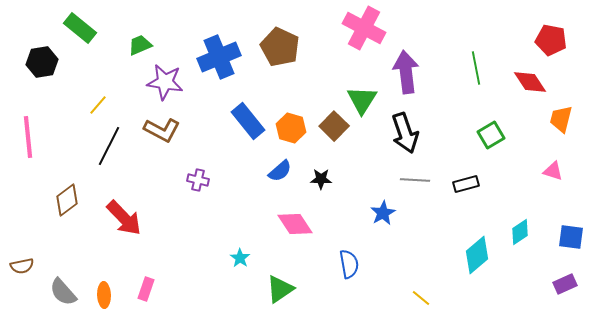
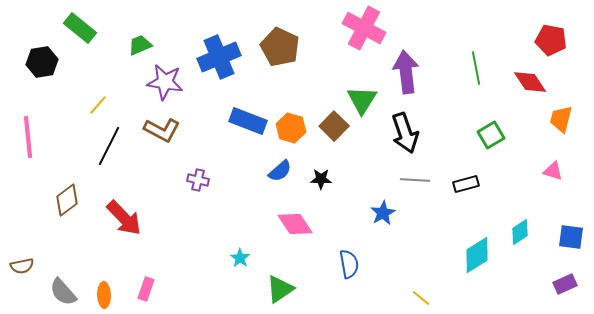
blue rectangle at (248, 121): rotated 30 degrees counterclockwise
cyan diamond at (477, 255): rotated 9 degrees clockwise
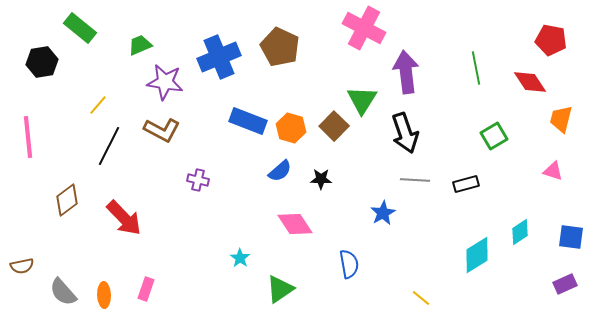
green square at (491, 135): moved 3 px right, 1 px down
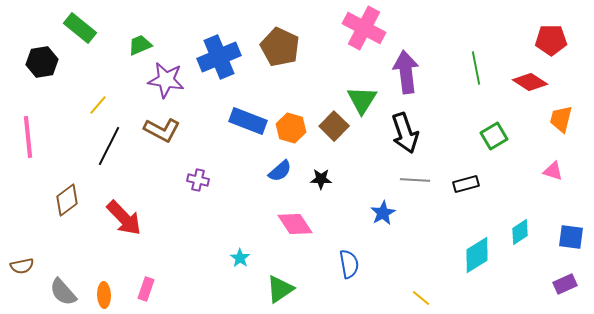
red pentagon at (551, 40): rotated 12 degrees counterclockwise
purple star at (165, 82): moved 1 px right, 2 px up
red diamond at (530, 82): rotated 24 degrees counterclockwise
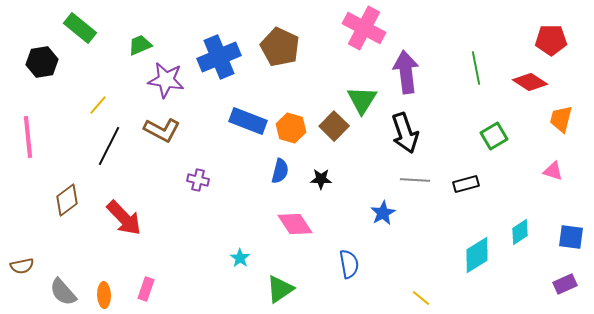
blue semicircle at (280, 171): rotated 35 degrees counterclockwise
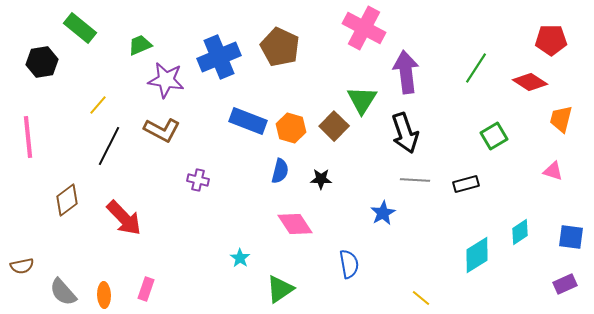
green line at (476, 68): rotated 44 degrees clockwise
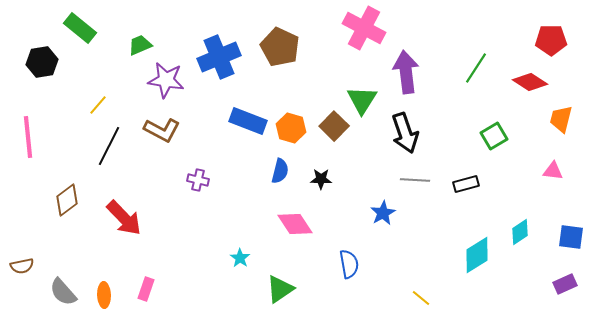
pink triangle at (553, 171): rotated 10 degrees counterclockwise
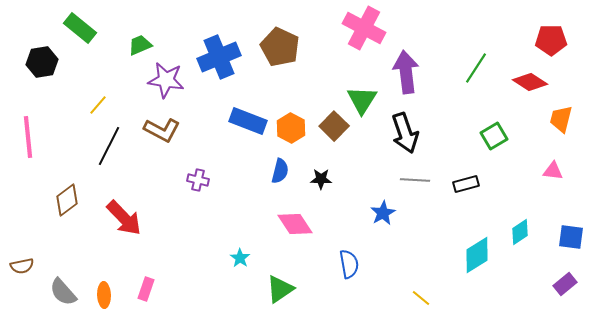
orange hexagon at (291, 128): rotated 12 degrees clockwise
purple rectangle at (565, 284): rotated 15 degrees counterclockwise
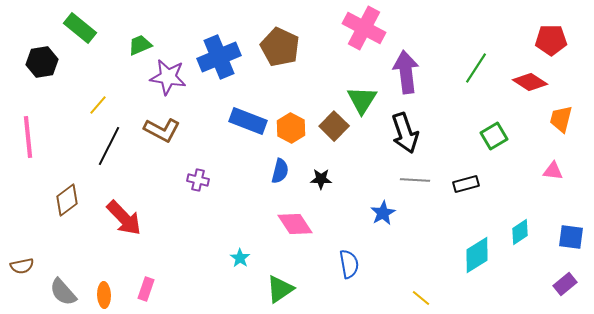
purple star at (166, 80): moved 2 px right, 3 px up
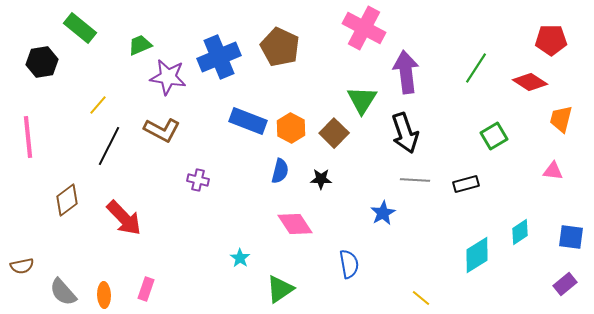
brown square at (334, 126): moved 7 px down
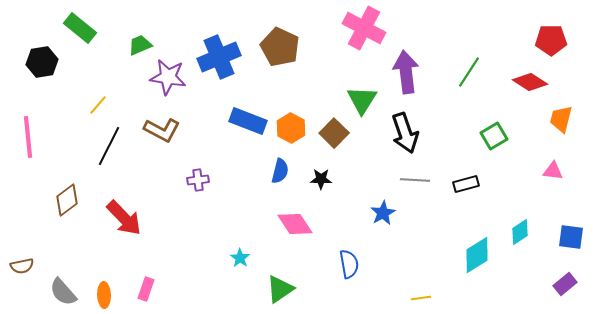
green line at (476, 68): moved 7 px left, 4 px down
purple cross at (198, 180): rotated 20 degrees counterclockwise
yellow line at (421, 298): rotated 48 degrees counterclockwise
